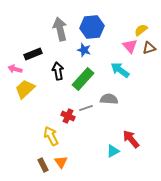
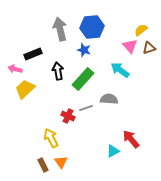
yellow arrow: moved 2 px down
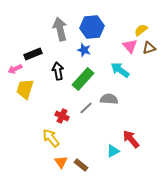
pink arrow: rotated 40 degrees counterclockwise
yellow trapezoid: rotated 30 degrees counterclockwise
gray line: rotated 24 degrees counterclockwise
red cross: moved 6 px left
yellow arrow: rotated 12 degrees counterclockwise
brown rectangle: moved 38 px right; rotated 24 degrees counterclockwise
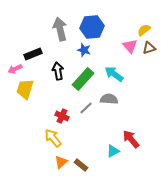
yellow semicircle: moved 3 px right
cyan arrow: moved 6 px left, 4 px down
yellow arrow: moved 2 px right
orange triangle: rotated 24 degrees clockwise
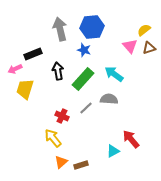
brown rectangle: rotated 56 degrees counterclockwise
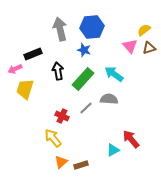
cyan triangle: moved 1 px up
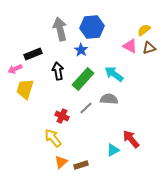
pink triangle: rotated 21 degrees counterclockwise
blue star: moved 3 px left; rotated 16 degrees clockwise
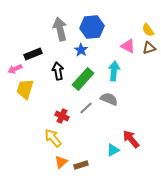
yellow semicircle: moved 4 px right; rotated 88 degrees counterclockwise
pink triangle: moved 2 px left
cyan arrow: moved 3 px up; rotated 60 degrees clockwise
gray semicircle: rotated 18 degrees clockwise
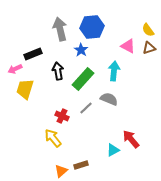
orange triangle: moved 9 px down
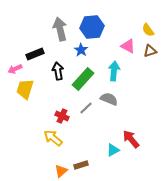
brown triangle: moved 1 px right, 3 px down
black rectangle: moved 2 px right
yellow arrow: rotated 12 degrees counterclockwise
